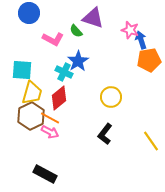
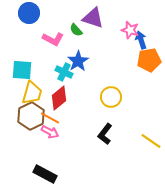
green semicircle: moved 1 px up
yellow line: rotated 20 degrees counterclockwise
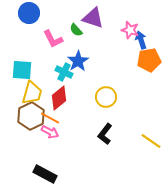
pink L-shape: rotated 35 degrees clockwise
yellow circle: moved 5 px left
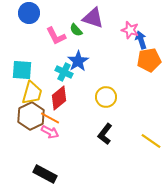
pink L-shape: moved 3 px right, 3 px up
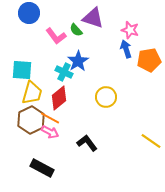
pink L-shape: rotated 10 degrees counterclockwise
blue arrow: moved 15 px left, 9 px down
brown hexagon: moved 4 px down
black L-shape: moved 18 px left, 9 px down; rotated 105 degrees clockwise
black rectangle: moved 3 px left, 6 px up
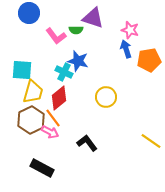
green semicircle: rotated 48 degrees counterclockwise
blue star: rotated 25 degrees counterclockwise
yellow trapezoid: moved 1 px right, 1 px up
orange line: moved 3 px right; rotated 24 degrees clockwise
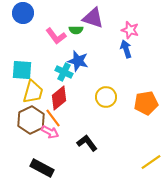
blue circle: moved 6 px left
orange pentagon: moved 3 px left, 43 px down
yellow line: moved 21 px down; rotated 70 degrees counterclockwise
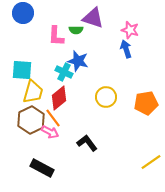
pink L-shape: rotated 40 degrees clockwise
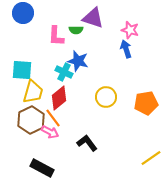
yellow line: moved 4 px up
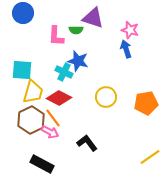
red diamond: rotated 65 degrees clockwise
yellow line: moved 1 px left, 1 px up
black rectangle: moved 4 px up
